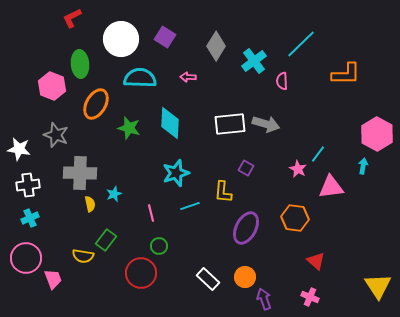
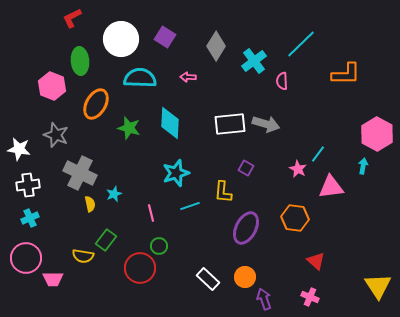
green ellipse at (80, 64): moved 3 px up
gray cross at (80, 173): rotated 24 degrees clockwise
red circle at (141, 273): moved 1 px left, 5 px up
pink trapezoid at (53, 279): rotated 110 degrees clockwise
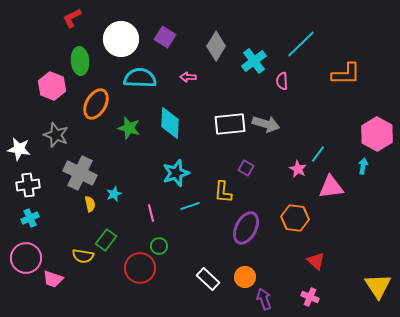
pink trapezoid at (53, 279): rotated 20 degrees clockwise
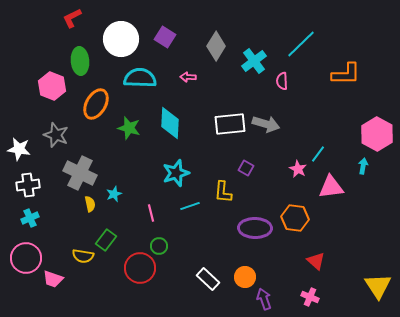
purple ellipse at (246, 228): moved 9 px right; rotated 64 degrees clockwise
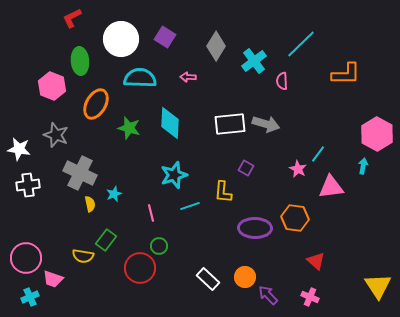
cyan star at (176, 173): moved 2 px left, 2 px down
cyan cross at (30, 218): moved 79 px down
purple arrow at (264, 299): moved 4 px right, 4 px up; rotated 25 degrees counterclockwise
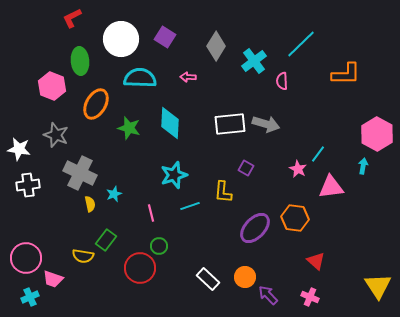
purple ellipse at (255, 228): rotated 48 degrees counterclockwise
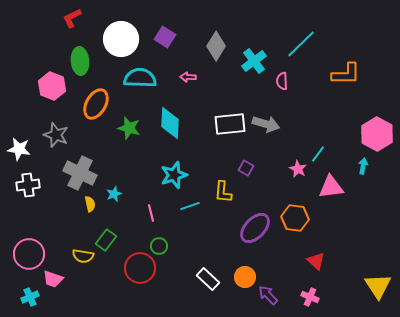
pink circle at (26, 258): moved 3 px right, 4 px up
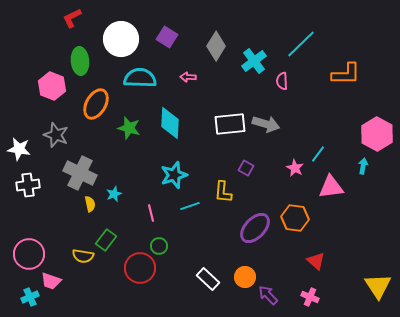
purple square at (165, 37): moved 2 px right
pink star at (298, 169): moved 3 px left, 1 px up
pink trapezoid at (53, 279): moved 2 px left, 2 px down
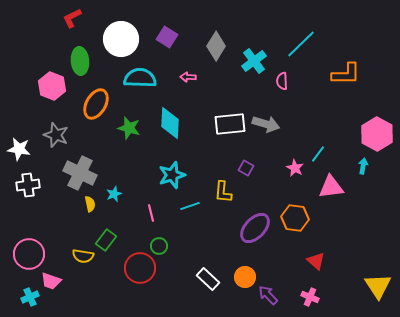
cyan star at (174, 175): moved 2 px left
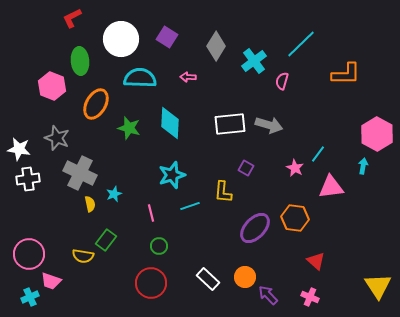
pink semicircle at (282, 81): rotated 18 degrees clockwise
gray arrow at (266, 124): moved 3 px right, 1 px down
gray star at (56, 135): moved 1 px right, 3 px down
white cross at (28, 185): moved 6 px up
red circle at (140, 268): moved 11 px right, 15 px down
